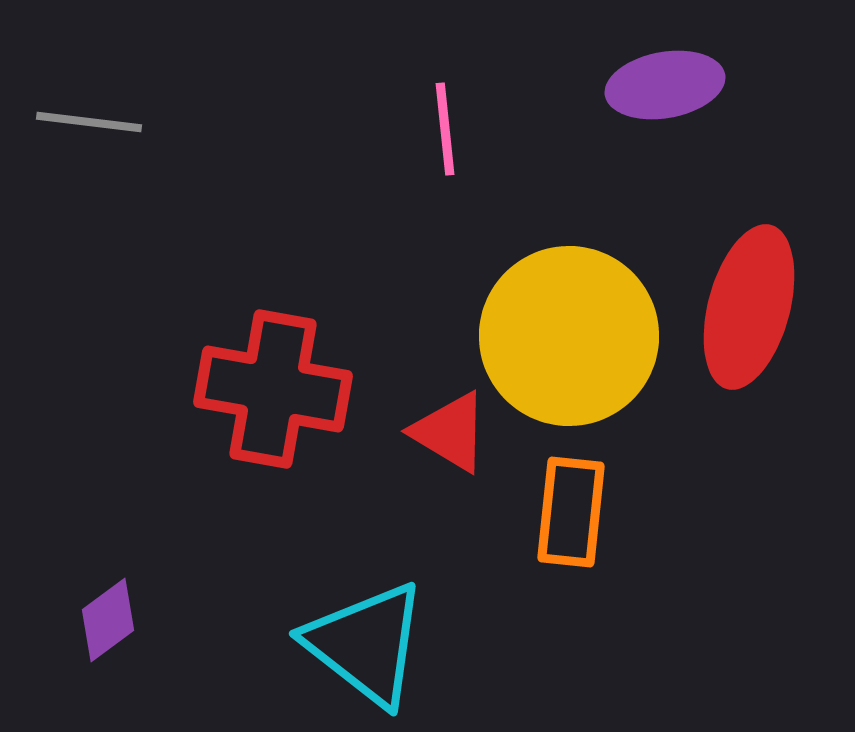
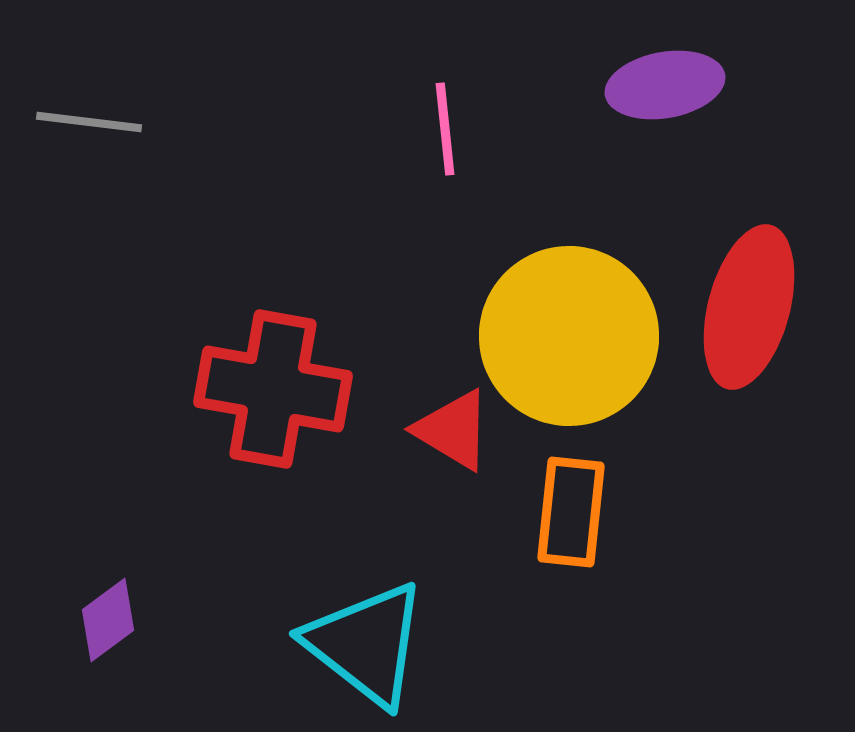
red triangle: moved 3 px right, 2 px up
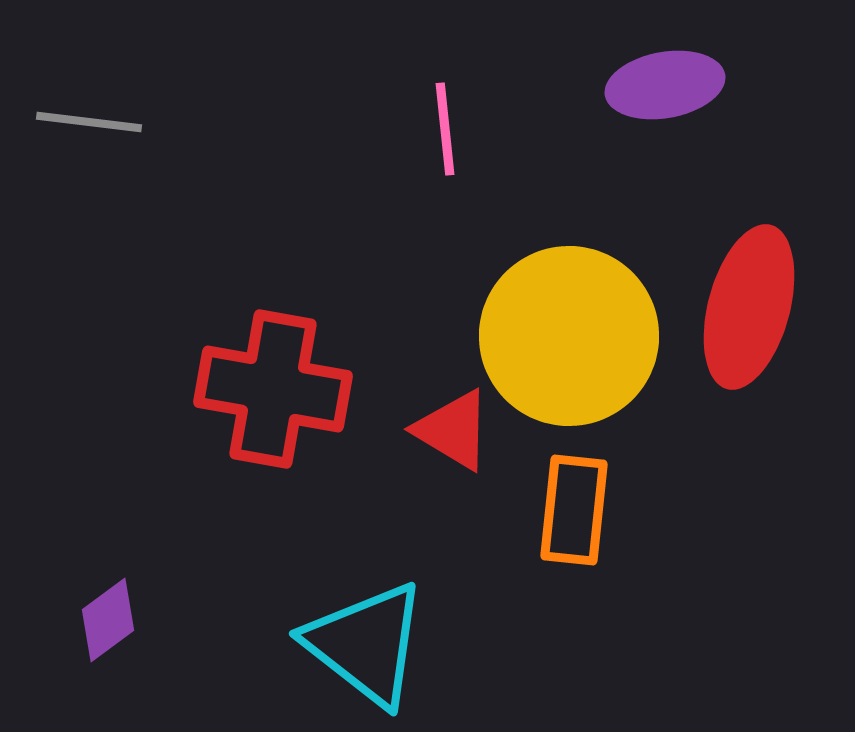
orange rectangle: moved 3 px right, 2 px up
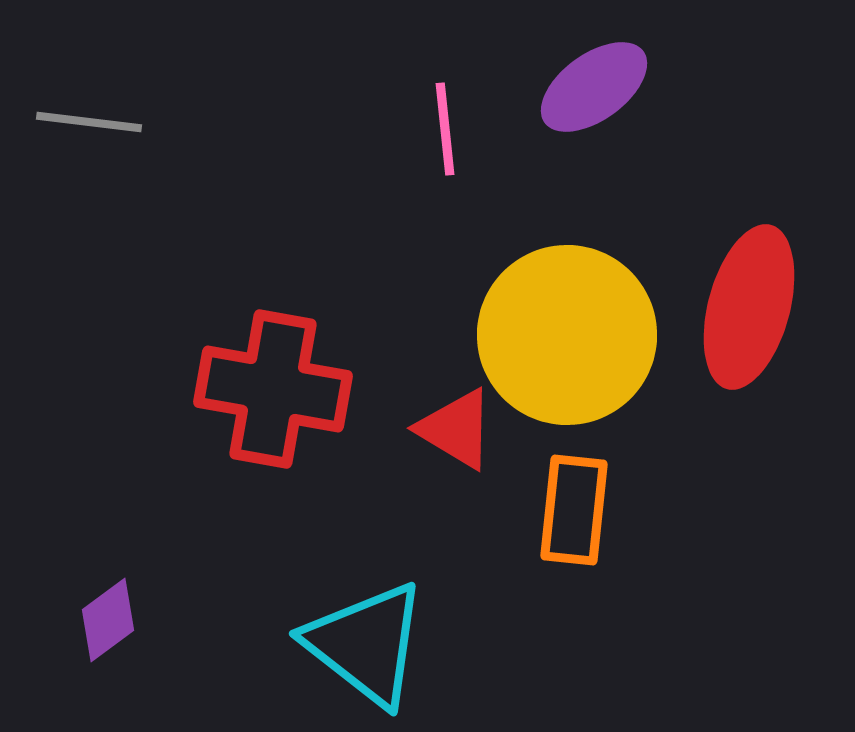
purple ellipse: moved 71 px left, 2 px down; rotated 26 degrees counterclockwise
yellow circle: moved 2 px left, 1 px up
red triangle: moved 3 px right, 1 px up
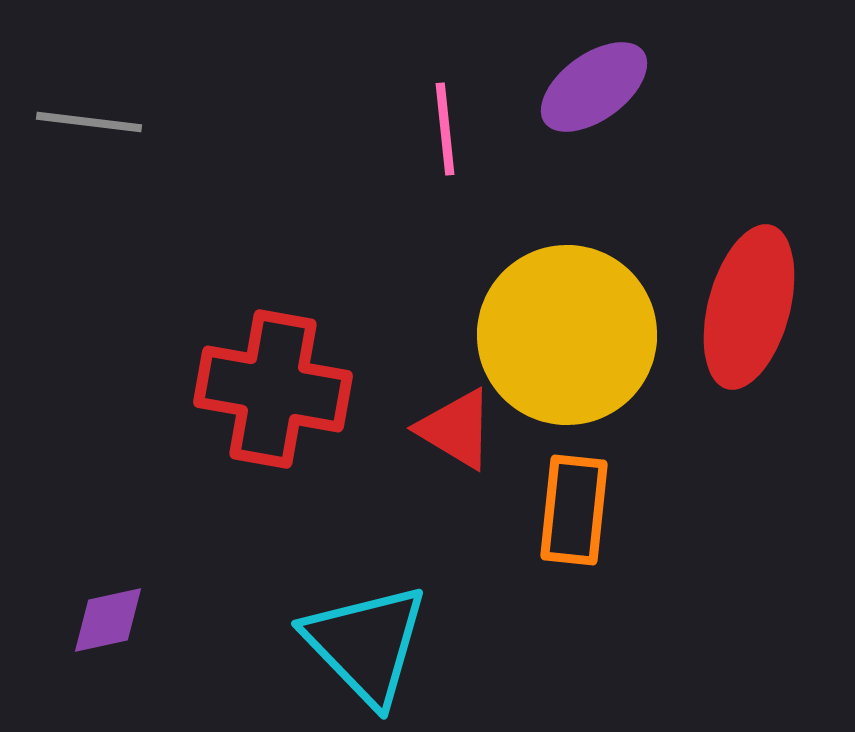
purple diamond: rotated 24 degrees clockwise
cyan triangle: rotated 8 degrees clockwise
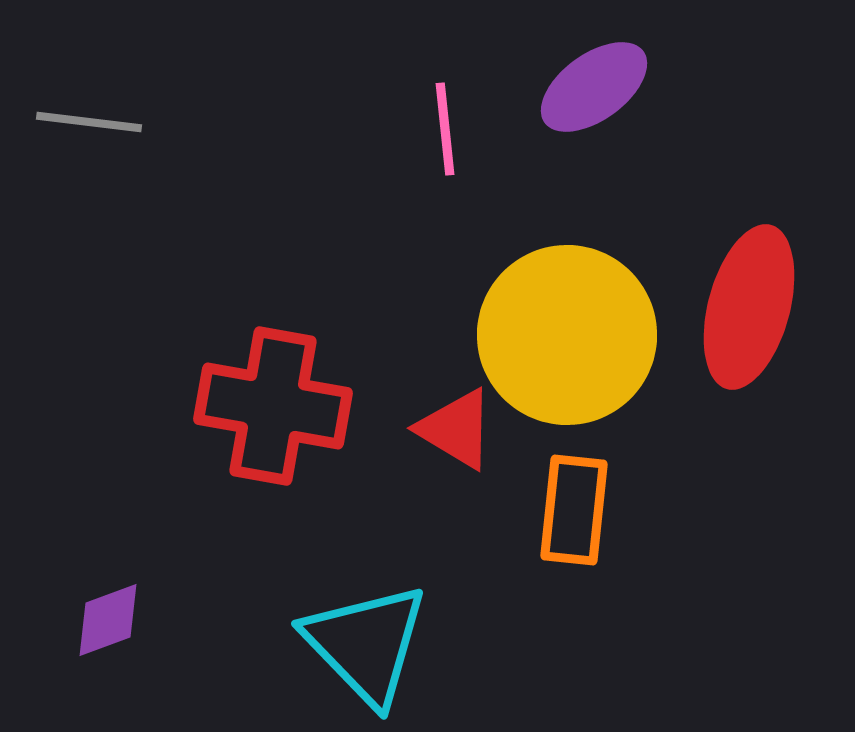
red cross: moved 17 px down
purple diamond: rotated 8 degrees counterclockwise
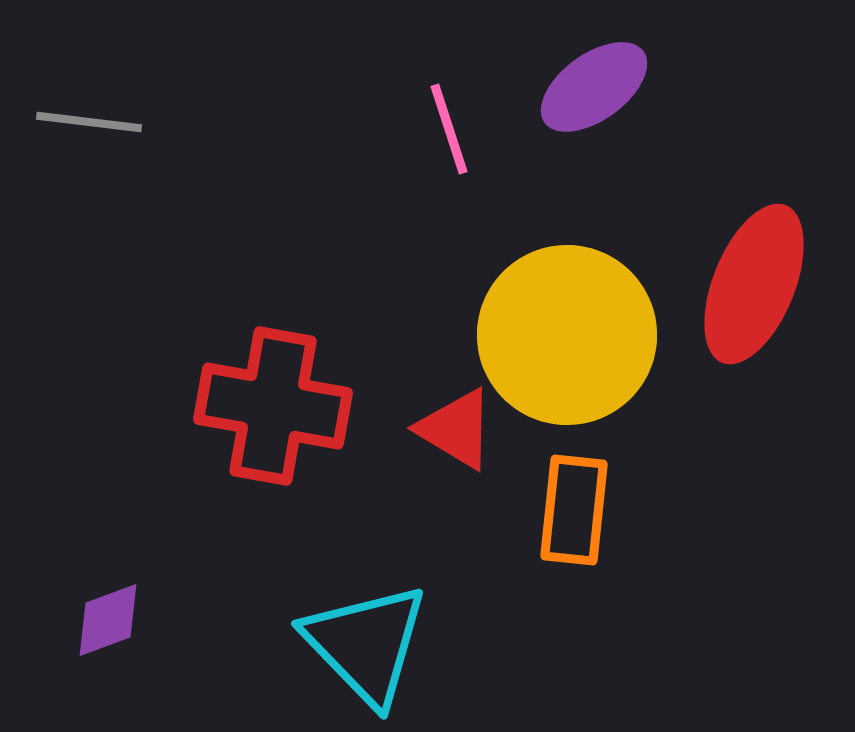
pink line: moved 4 px right; rotated 12 degrees counterclockwise
red ellipse: moved 5 px right, 23 px up; rotated 7 degrees clockwise
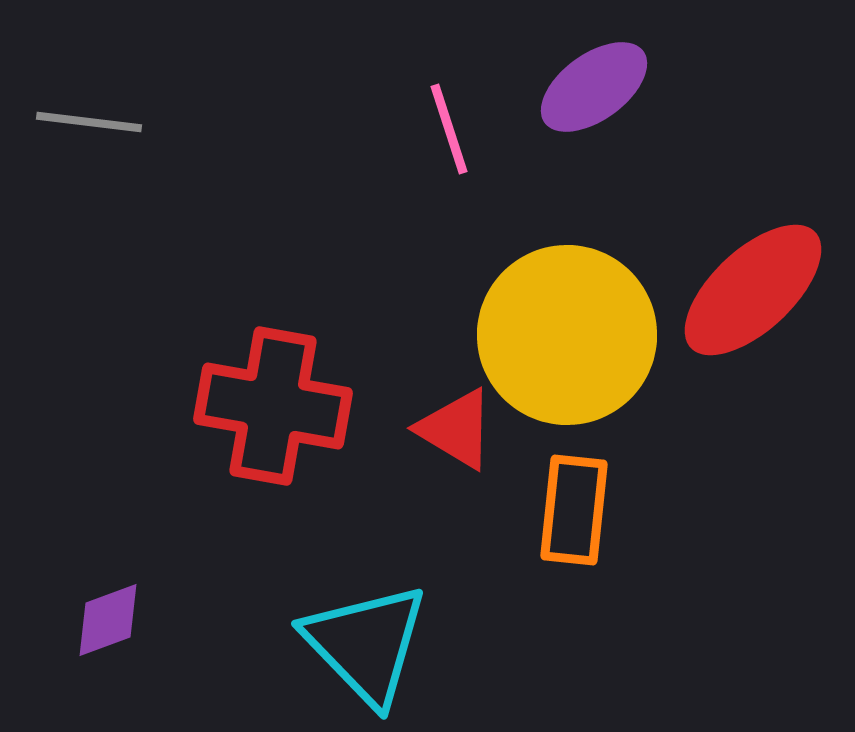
red ellipse: moved 1 px left, 6 px down; rotated 25 degrees clockwise
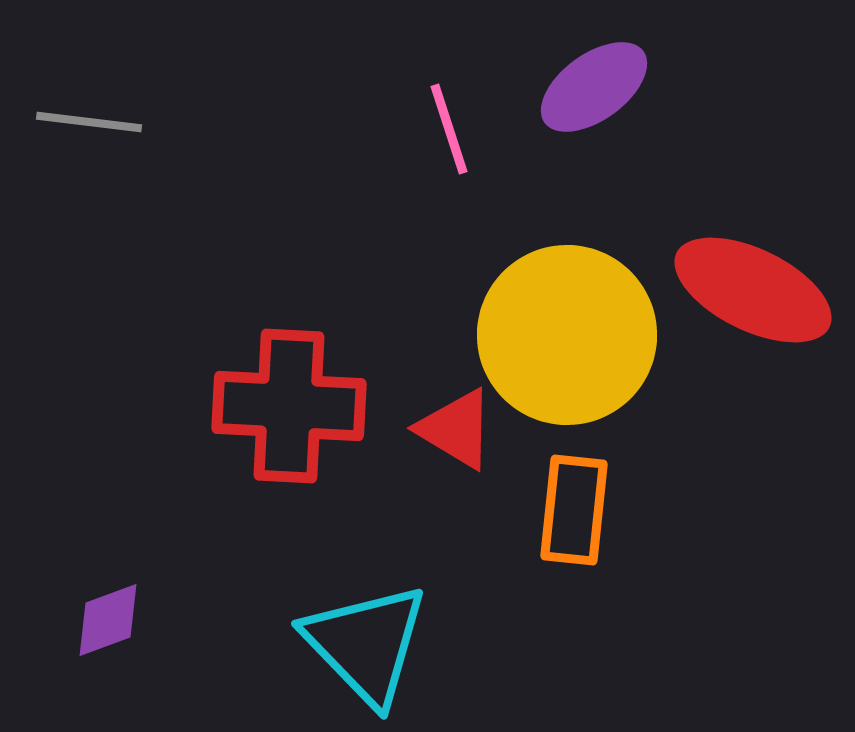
red ellipse: rotated 69 degrees clockwise
red cross: moved 16 px right; rotated 7 degrees counterclockwise
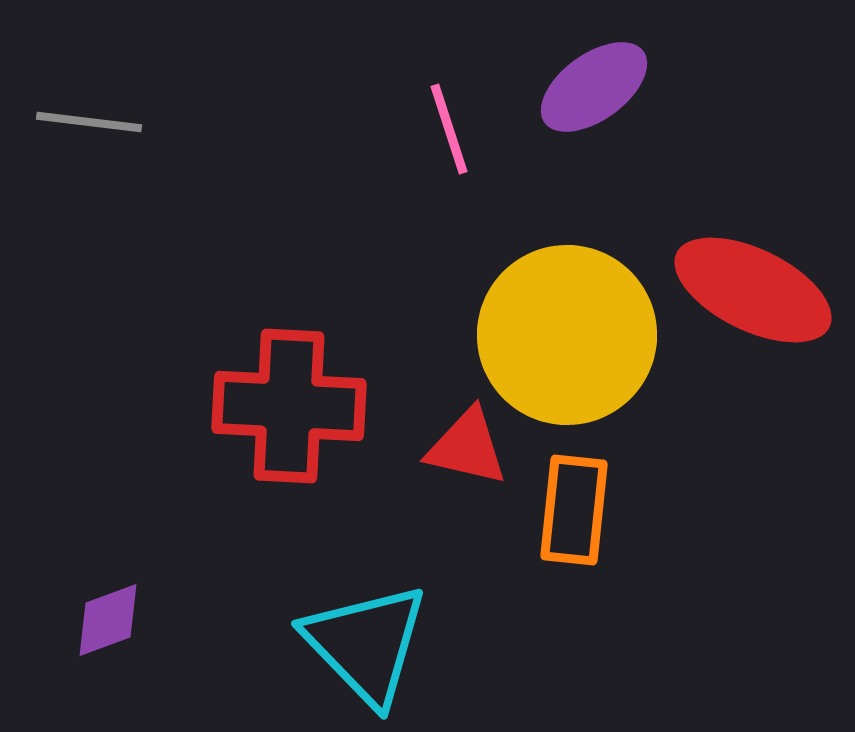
red triangle: moved 11 px right, 18 px down; rotated 18 degrees counterclockwise
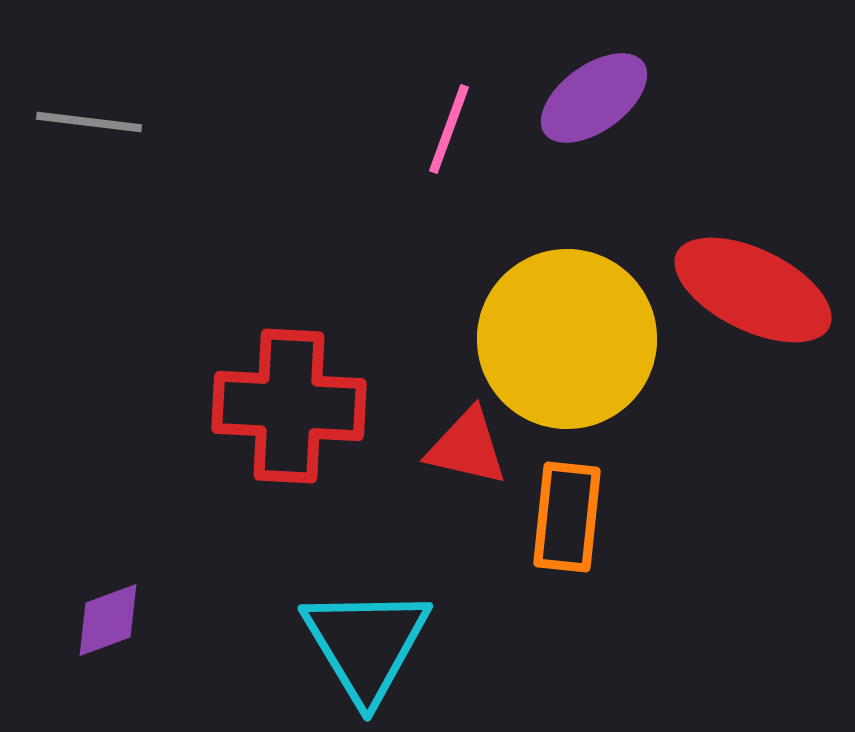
purple ellipse: moved 11 px down
pink line: rotated 38 degrees clockwise
yellow circle: moved 4 px down
orange rectangle: moved 7 px left, 7 px down
cyan triangle: rotated 13 degrees clockwise
